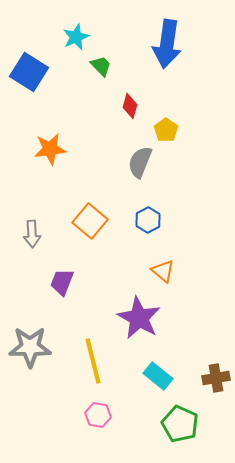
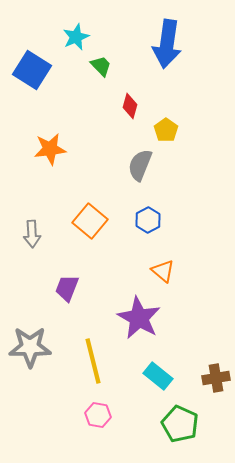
blue square: moved 3 px right, 2 px up
gray semicircle: moved 3 px down
purple trapezoid: moved 5 px right, 6 px down
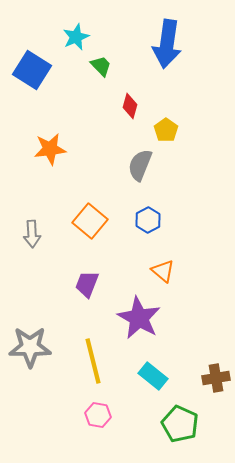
purple trapezoid: moved 20 px right, 4 px up
cyan rectangle: moved 5 px left
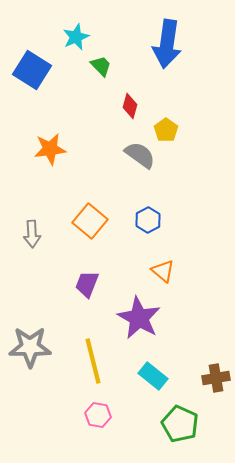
gray semicircle: moved 10 px up; rotated 104 degrees clockwise
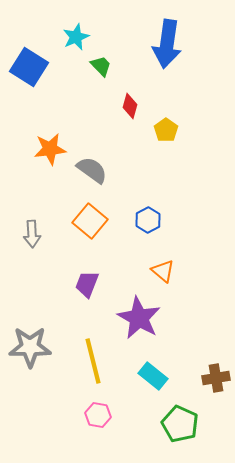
blue square: moved 3 px left, 3 px up
gray semicircle: moved 48 px left, 15 px down
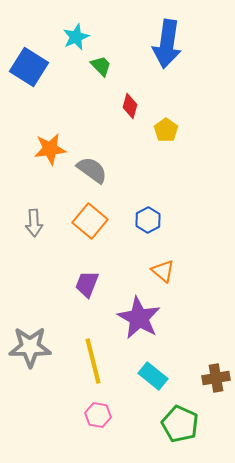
gray arrow: moved 2 px right, 11 px up
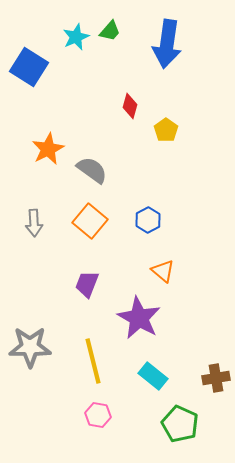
green trapezoid: moved 9 px right, 35 px up; rotated 85 degrees clockwise
orange star: moved 2 px left; rotated 20 degrees counterclockwise
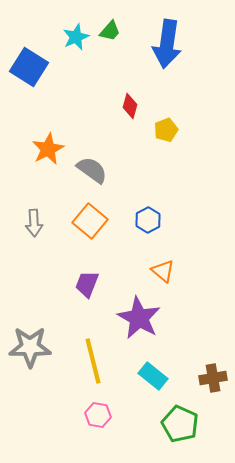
yellow pentagon: rotated 15 degrees clockwise
brown cross: moved 3 px left
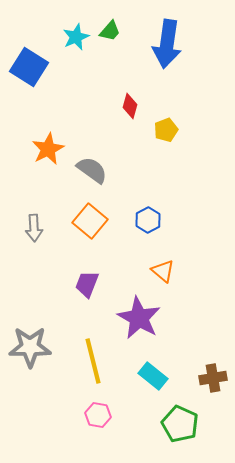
gray arrow: moved 5 px down
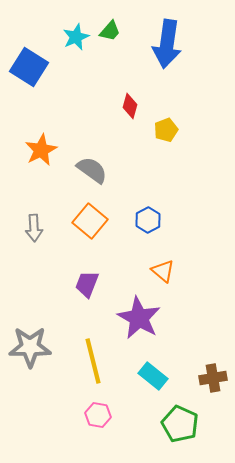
orange star: moved 7 px left, 1 px down
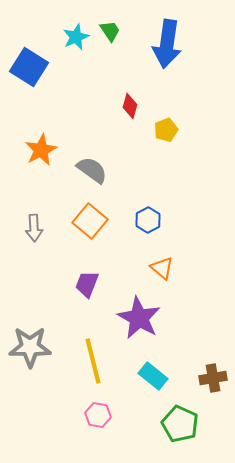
green trapezoid: rotated 75 degrees counterclockwise
orange triangle: moved 1 px left, 3 px up
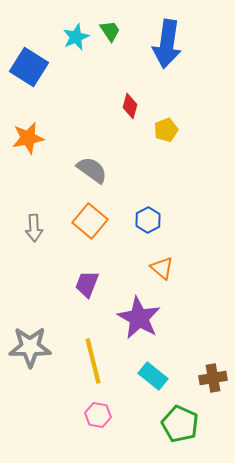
orange star: moved 13 px left, 12 px up; rotated 16 degrees clockwise
